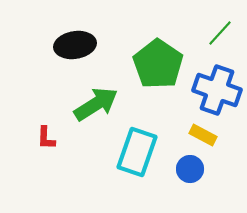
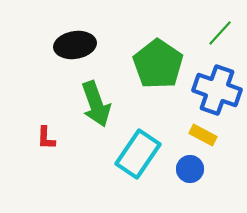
green arrow: rotated 102 degrees clockwise
cyan rectangle: moved 1 px right, 2 px down; rotated 15 degrees clockwise
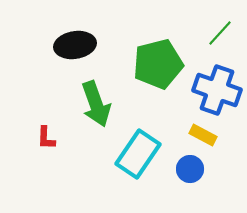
green pentagon: rotated 24 degrees clockwise
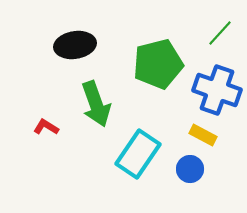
red L-shape: moved 11 px up; rotated 120 degrees clockwise
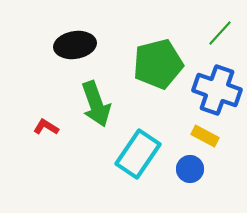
yellow rectangle: moved 2 px right, 1 px down
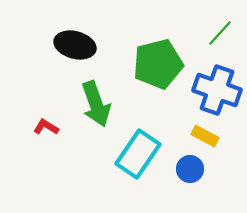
black ellipse: rotated 24 degrees clockwise
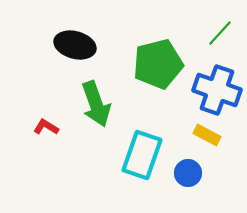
yellow rectangle: moved 2 px right, 1 px up
cyan rectangle: moved 4 px right, 1 px down; rotated 15 degrees counterclockwise
blue circle: moved 2 px left, 4 px down
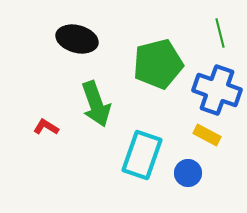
green line: rotated 56 degrees counterclockwise
black ellipse: moved 2 px right, 6 px up
